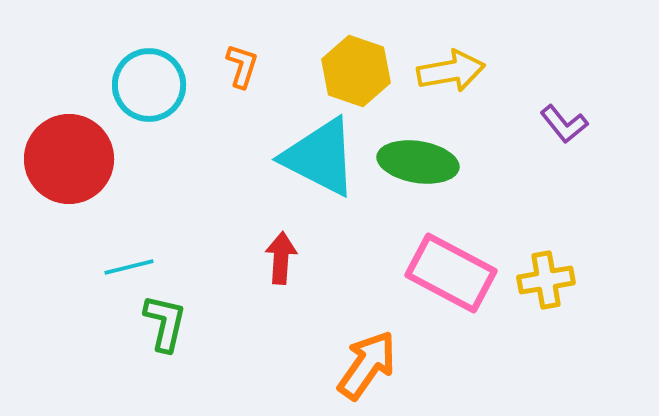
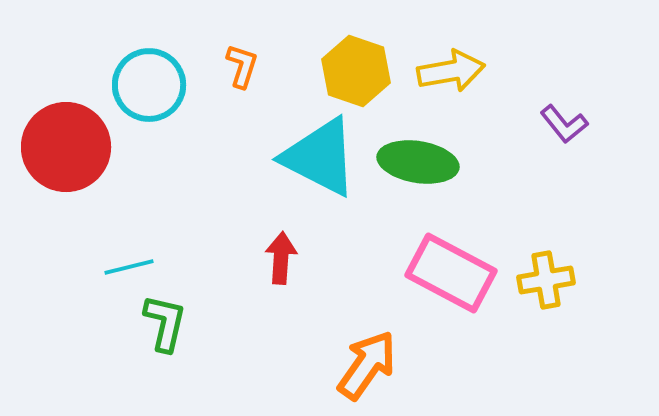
red circle: moved 3 px left, 12 px up
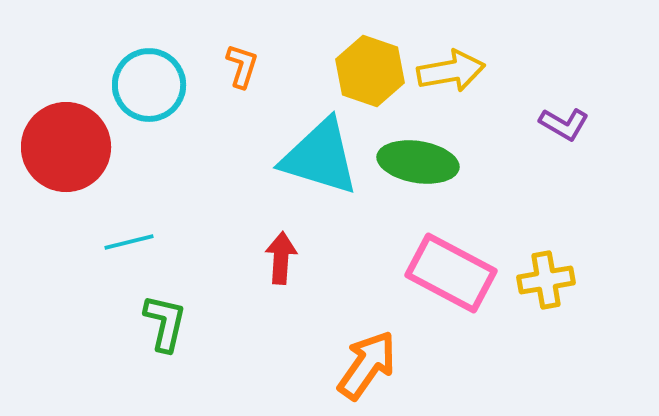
yellow hexagon: moved 14 px right
purple L-shape: rotated 21 degrees counterclockwise
cyan triangle: rotated 10 degrees counterclockwise
cyan line: moved 25 px up
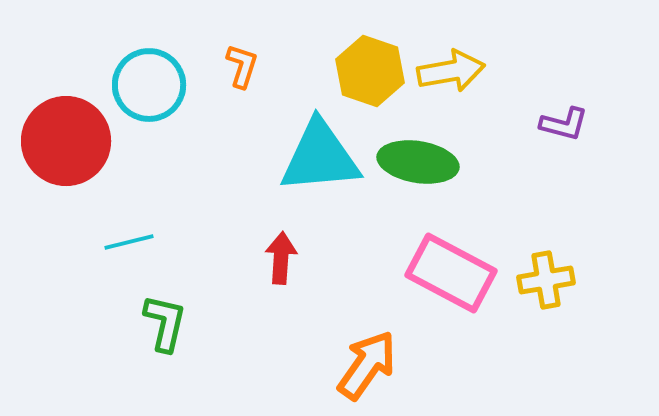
purple L-shape: rotated 15 degrees counterclockwise
red circle: moved 6 px up
cyan triangle: rotated 22 degrees counterclockwise
